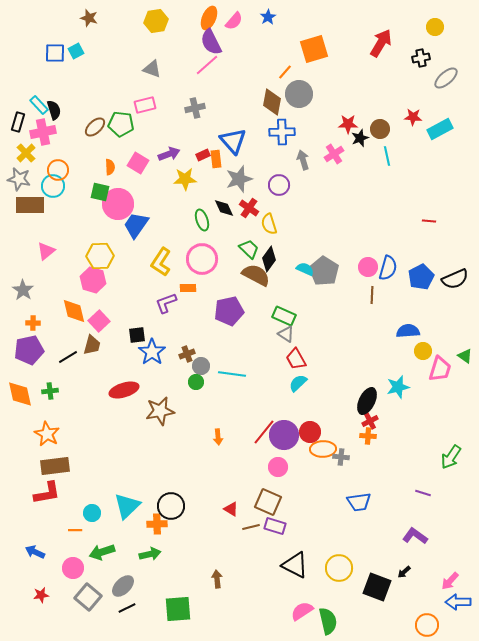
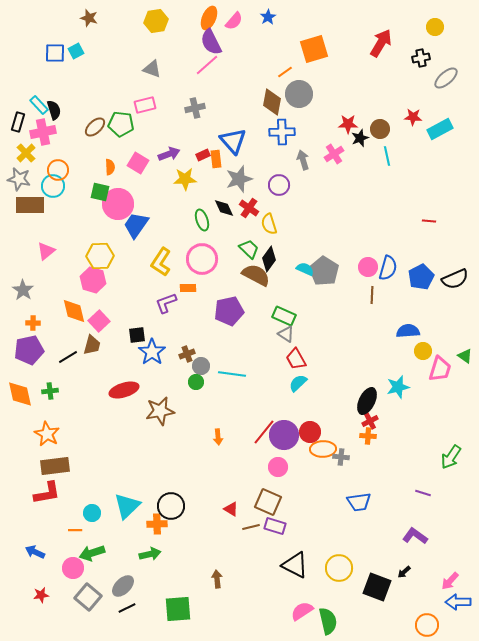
orange line at (285, 72): rotated 14 degrees clockwise
green arrow at (102, 552): moved 10 px left, 1 px down
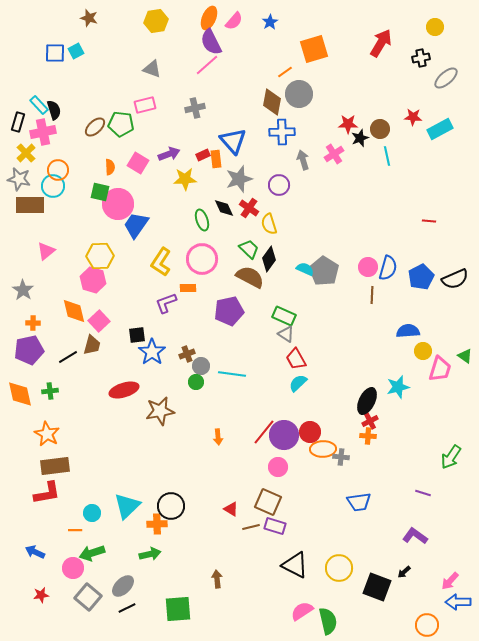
blue star at (268, 17): moved 2 px right, 5 px down
brown semicircle at (256, 275): moved 6 px left, 2 px down
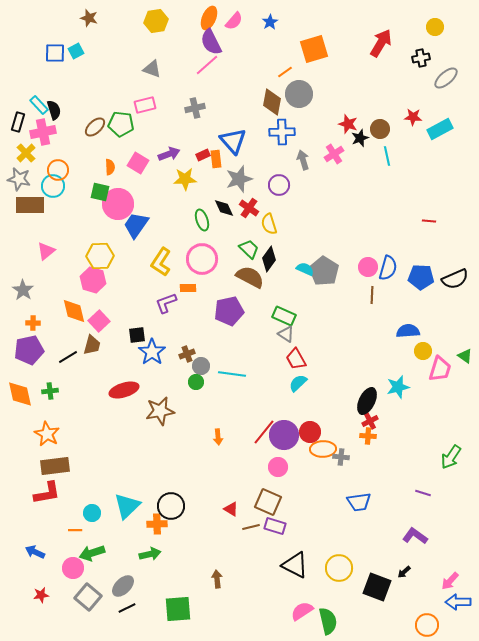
red star at (348, 124): rotated 18 degrees clockwise
blue pentagon at (421, 277): rotated 30 degrees clockwise
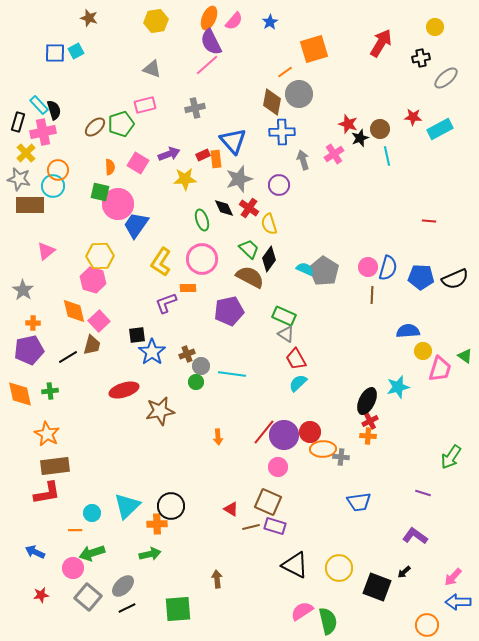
green pentagon at (121, 124): rotated 25 degrees counterclockwise
pink arrow at (450, 581): moved 3 px right, 4 px up
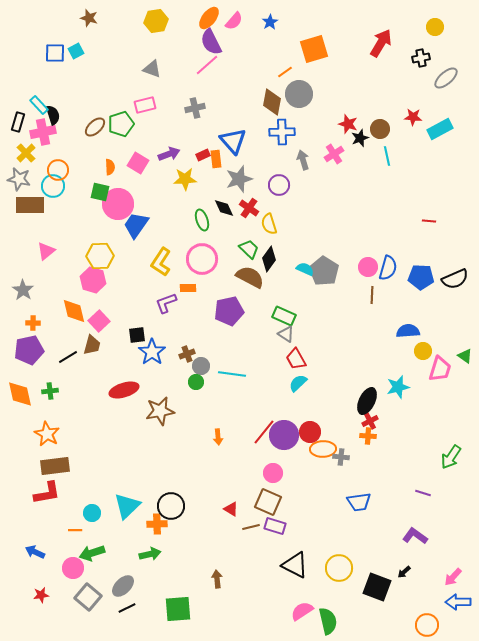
orange ellipse at (209, 18): rotated 15 degrees clockwise
black semicircle at (54, 110): moved 1 px left, 5 px down
pink circle at (278, 467): moved 5 px left, 6 px down
